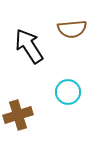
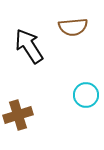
brown semicircle: moved 1 px right, 2 px up
cyan circle: moved 18 px right, 3 px down
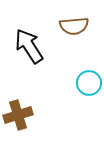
brown semicircle: moved 1 px right, 1 px up
cyan circle: moved 3 px right, 12 px up
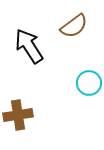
brown semicircle: rotated 32 degrees counterclockwise
brown cross: rotated 8 degrees clockwise
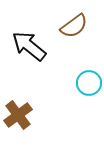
black arrow: rotated 18 degrees counterclockwise
brown cross: rotated 28 degrees counterclockwise
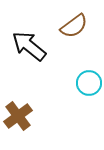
brown cross: moved 1 px down
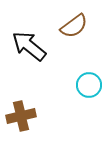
cyan circle: moved 2 px down
brown cross: moved 3 px right; rotated 24 degrees clockwise
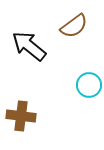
brown cross: rotated 20 degrees clockwise
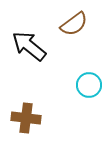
brown semicircle: moved 2 px up
brown cross: moved 5 px right, 2 px down
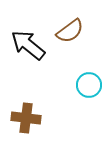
brown semicircle: moved 4 px left, 7 px down
black arrow: moved 1 px left, 1 px up
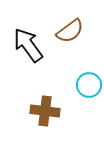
black arrow: rotated 15 degrees clockwise
brown cross: moved 19 px right, 7 px up
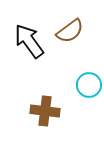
black arrow: moved 1 px right, 4 px up
